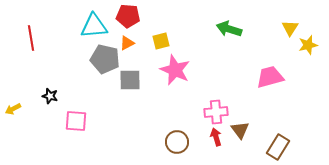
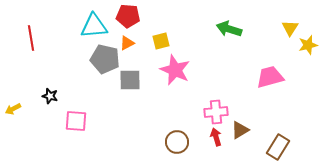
brown triangle: rotated 36 degrees clockwise
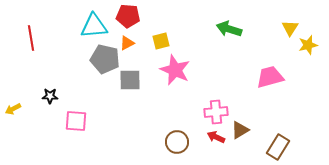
black star: rotated 14 degrees counterclockwise
red arrow: rotated 48 degrees counterclockwise
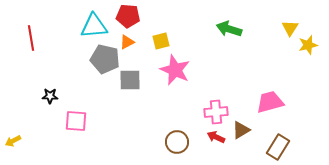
orange triangle: moved 1 px up
pink trapezoid: moved 25 px down
yellow arrow: moved 32 px down
brown triangle: moved 1 px right
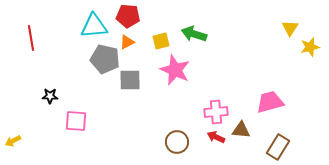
green arrow: moved 35 px left, 5 px down
yellow star: moved 2 px right, 2 px down
brown triangle: rotated 36 degrees clockwise
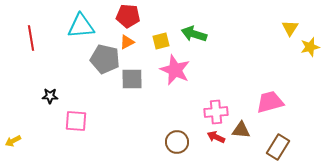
cyan triangle: moved 13 px left
gray square: moved 2 px right, 1 px up
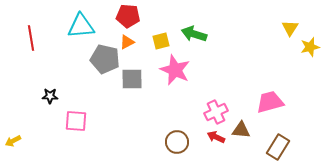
pink cross: rotated 20 degrees counterclockwise
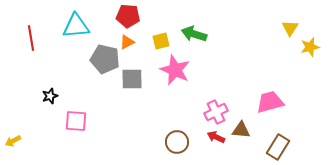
cyan triangle: moved 5 px left
black star: rotated 21 degrees counterclockwise
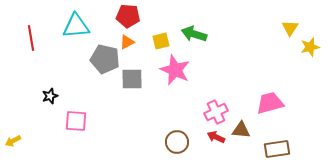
pink trapezoid: moved 1 px down
brown rectangle: moved 1 px left, 2 px down; rotated 50 degrees clockwise
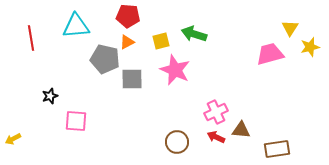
pink trapezoid: moved 49 px up
yellow arrow: moved 2 px up
